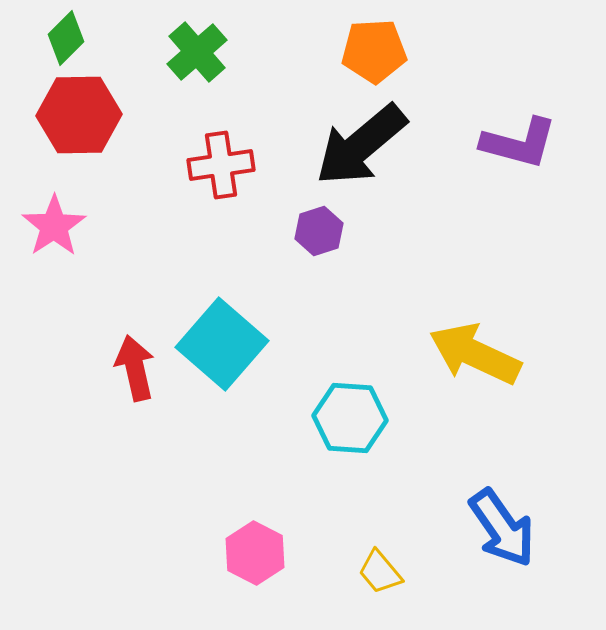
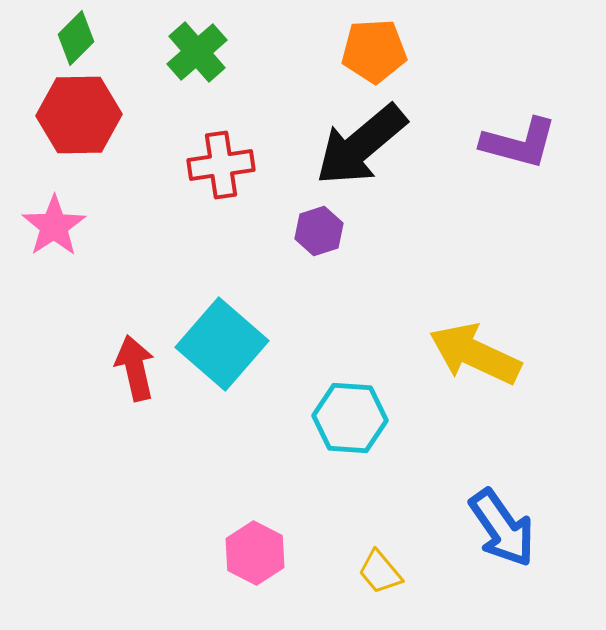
green diamond: moved 10 px right
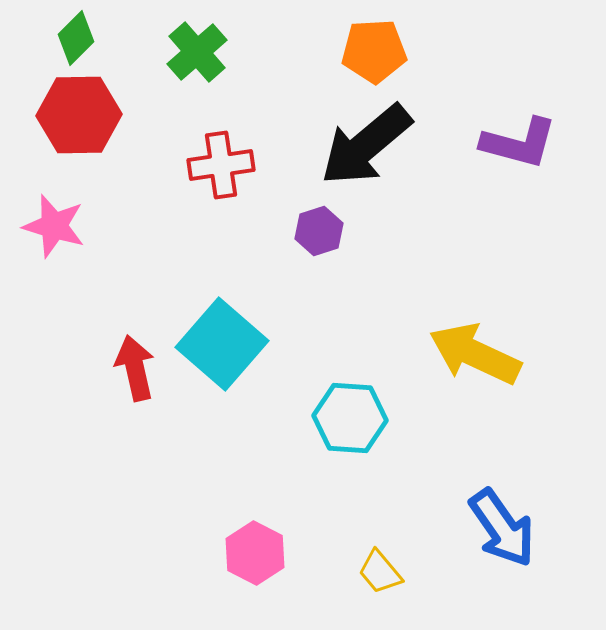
black arrow: moved 5 px right
pink star: rotated 22 degrees counterclockwise
